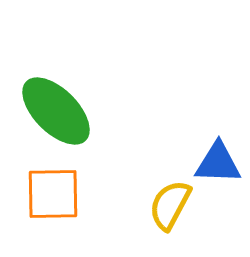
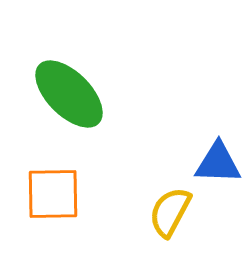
green ellipse: moved 13 px right, 17 px up
yellow semicircle: moved 7 px down
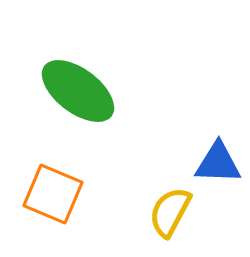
green ellipse: moved 9 px right, 3 px up; rotated 8 degrees counterclockwise
orange square: rotated 24 degrees clockwise
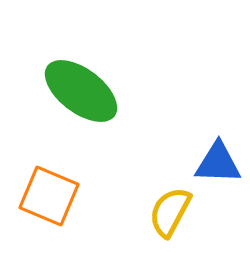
green ellipse: moved 3 px right
orange square: moved 4 px left, 2 px down
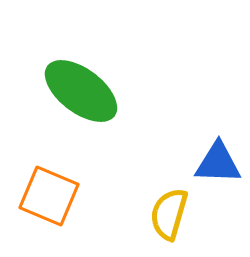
yellow semicircle: moved 1 px left, 2 px down; rotated 12 degrees counterclockwise
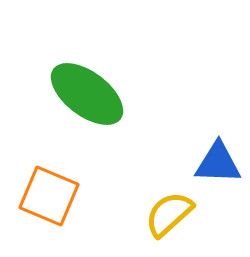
green ellipse: moved 6 px right, 3 px down
yellow semicircle: rotated 32 degrees clockwise
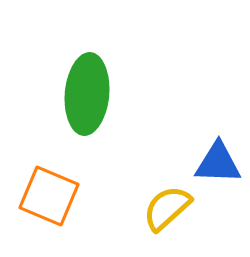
green ellipse: rotated 58 degrees clockwise
yellow semicircle: moved 2 px left, 6 px up
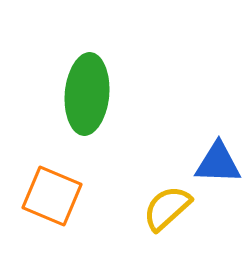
orange square: moved 3 px right
